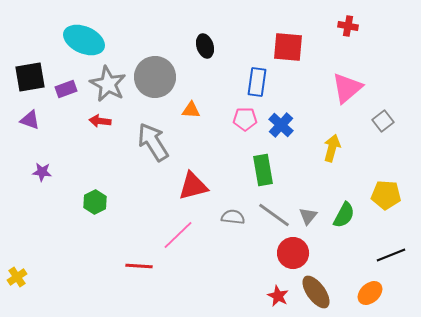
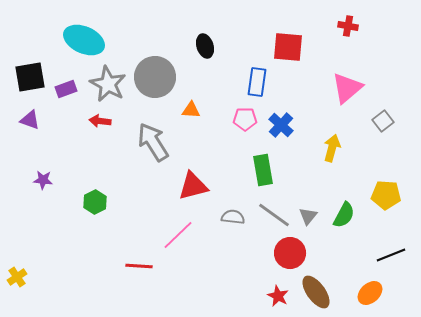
purple star: moved 1 px right, 8 px down
red circle: moved 3 px left
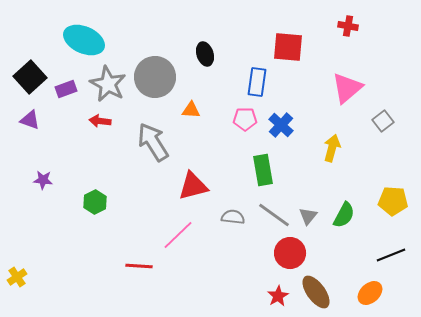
black ellipse: moved 8 px down
black square: rotated 32 degrees counterclockwise
yellow pentagon: moved 7 px right, 6 px down
red star: rotated 15 degrees clockwise
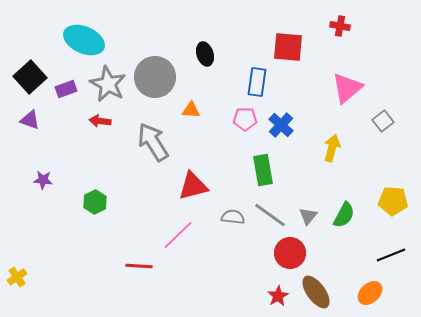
red cross: moved 8 px left
gray line: moved 4 px left
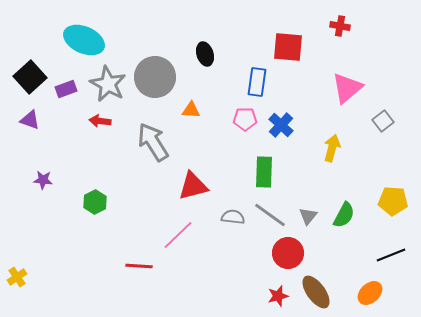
green rectangle: moved 1 px right, 2 px down; rotated 12 degrees clockwise
red circle: moved 2 px left
red star: rotated 15 degrees clockwise
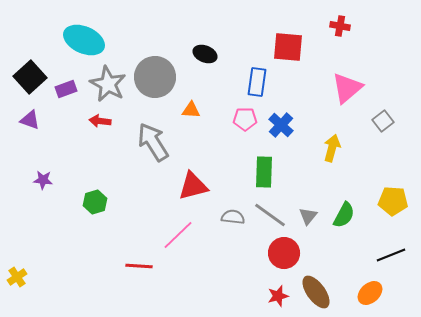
black ellipse: rotated 50 degrees counterclockwise
green hexagon: rotated 10 degrees clockwise
red circle: moved 4 px left
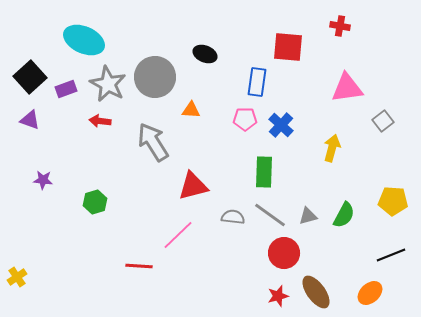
pink triangle: rotated 32 degrees clockwise
gray triangle: rotated 36 degrees clockwise
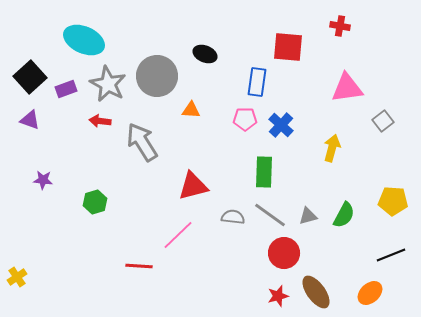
gray circle: moved 2 px right, 1 px up
gray arrow: moved 11 px left
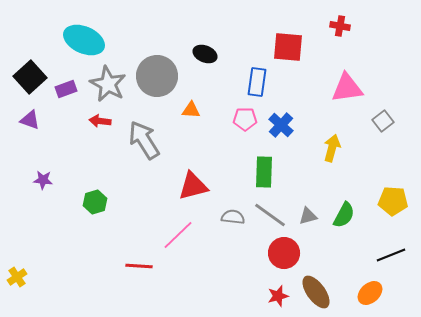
gray arrow: moved 2 px right, 2 px up
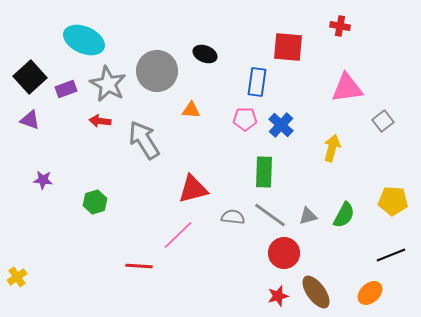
gray circle: moved 5 px up
red triangle: moved 3 px down
